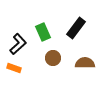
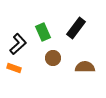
brown semicircle: moved 4 px down
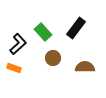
green rectangle: rotated 18 degrees counterclockwise
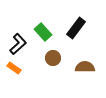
orange rectangle: rotated 16 degrees clockwise
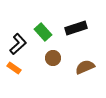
black rectangle: rotated 35 degrees clockwise
brown semicircle: rotated 24 degrees counterclockwise
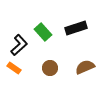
black L-shape: moved 1 px right, 1 px down
brown circle: moved 3 px left, 10 px down
